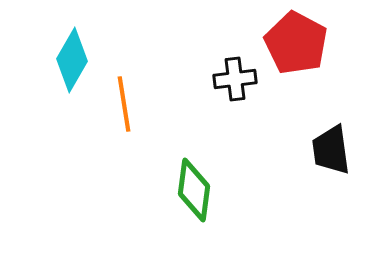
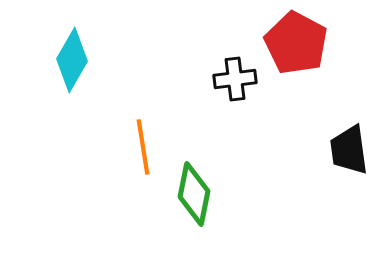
orange line: moved 19 px right, 43 px down
black trapezoid: moved 18 px right
green diamond: moved 4 px down; rotated 4 degrees clockwise
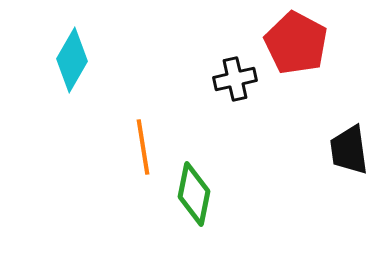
black cross: rotated 6 degrees counterclockwise
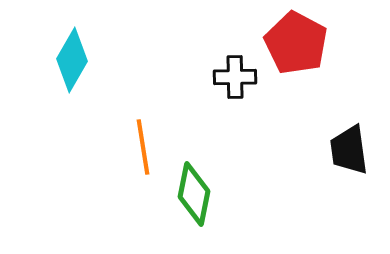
black cross: moved 2 px up; rotated 12 degrees clockwise
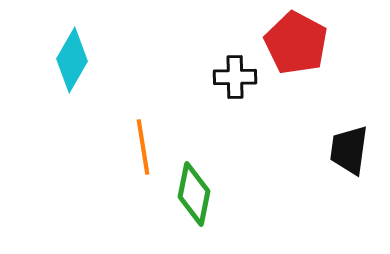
black trapezoid: rotated 16 degrees clockwise
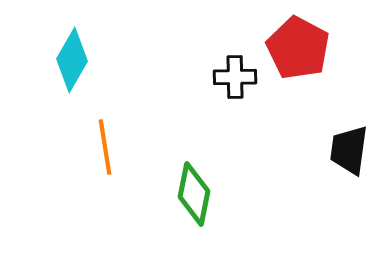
red pentagon: moved 2 px right, 5 px down
orange line: moved 38 px left
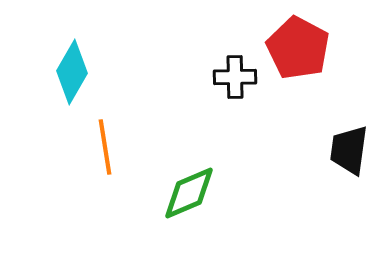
cyan diamond: moved 12 px down
green diamond: moved 5 px left, 1 px up; rotated 56 degrees clockwise
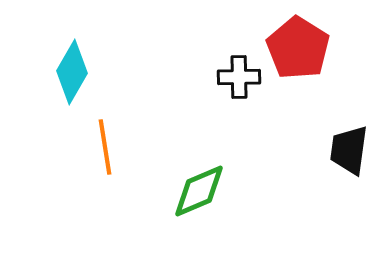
red pentagon: rotated 4 degrees clockwise
black cross: moved 4 px right
green diamond: moved 10 px right, 2 px up
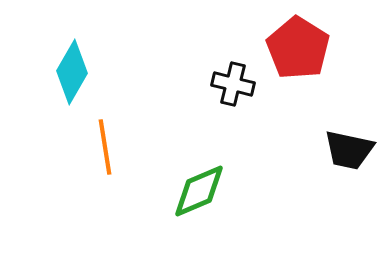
black cross: moved 6 px left, 7 px down; rotated 15 degrees clockwise
black trapezoid: rotated 86 degrees counterclockwise
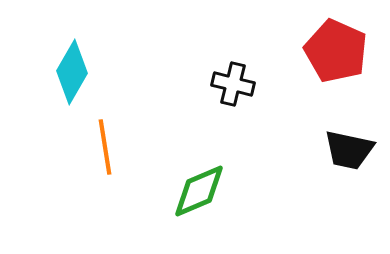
red pentagon: moved 38 px right, 3 px down; rotated 8 degrees counterclockwise
